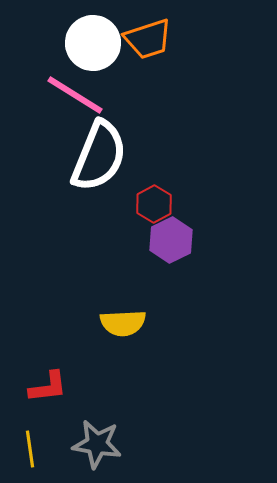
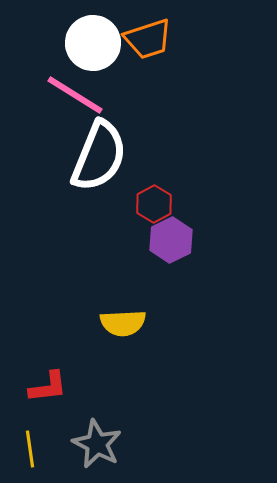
gray star: rotated 18 degrees clockwise
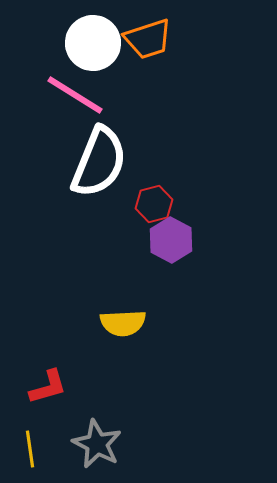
white semicircle: moved 6 px down
red hexagon: rotated 15 degrees clockwise
purple hexagon: rotated 6 degrees counterclockwise
red L-shape: rotated 9 degrees counterclockwise
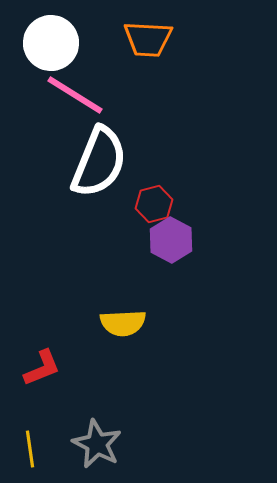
orange trapezoid: rotated 21 degrees clockwise
white circle: moved 42 px left
red L-shape: moved 6 px left, 19 px up; rotated 6 degrees counterclockwise
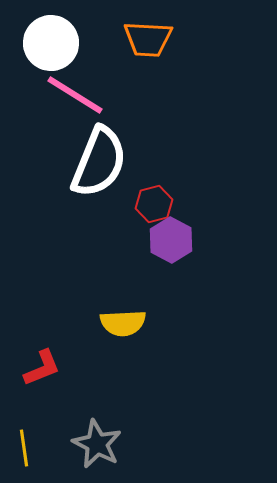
yellow line: moved 6 px left, 1 px up
